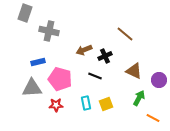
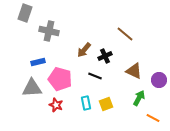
brown arrow: rotated 28 degrees counterclockwise
red star: rotated 24 degrees clockwise
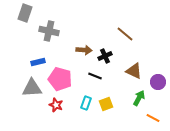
brown arrow: rotated 126 degrees counterclockwise
purple circle: moved 1 px left, 2 px down
cyan rectangle: rotated 32 degrees clockwise
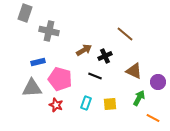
brown arrow: rotated 35 degrees counterclockwise
yellow square: moved 4 px right; rotated 16 degrees clockwise
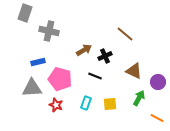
orange line: moved 4 px right
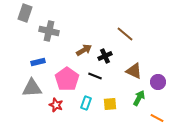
pink pentagon: moved 7 px right; rotated 20 degrees clockwise
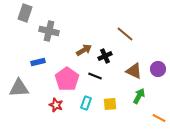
purple circle: moved 13 px up
gray triangle: moved 13 px left
green arrow: moved 2 px up
orange line: moved 2 px right
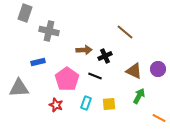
brown line: moved 2 px up
brown arrow: rotated 28 degrees clockwise
yellow square: moved 1 px left
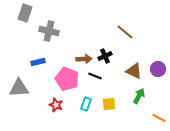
brown arrow: moved 9 px down
pink pentagon: rotated 15 degrees counterclockwise
cyan rectangle: moved 1 px down
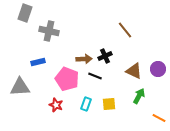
brown line: moved 2 px up; rotated 12 degrees clockwise
gray triangle: moved 1 px right, 1 px up
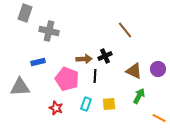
black line: rotated 72 degrees clockwise
red star: moved 3 px down
